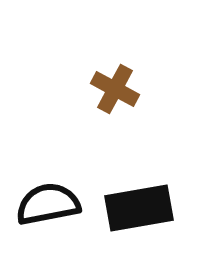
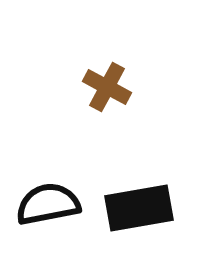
brown cross: moved 8 px left, 2 px up
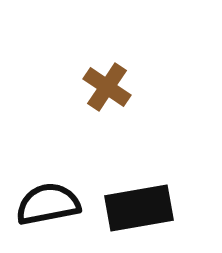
brown cross: rotated 6 degrees clockwise
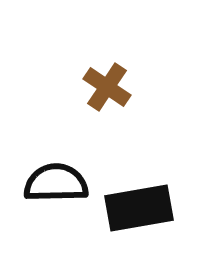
black semicircle: moved 8 px right, 21 px up; rotated 10 degrees clockwise
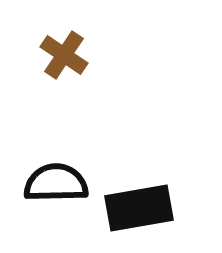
brown cross: moved 43 px left, 32 px up
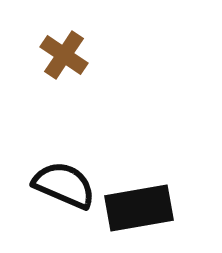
black semicircle: moved 8 px right, 2 px down; rotated 24 degrees clockwise
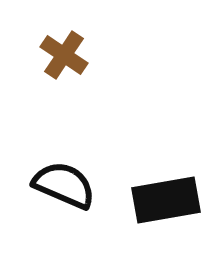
black rectangle: moved 27 px right, 8 px up
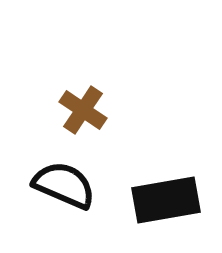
brown cross: moved 19 px right, 55 px down
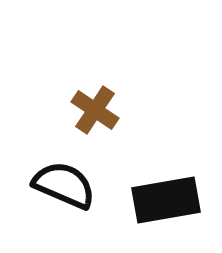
brown cross: moved 12 px right
